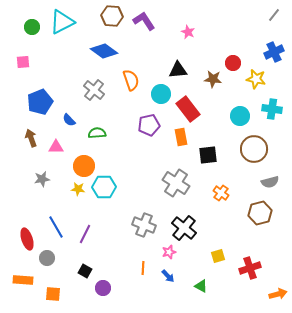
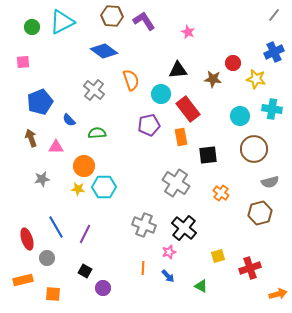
orange rectangle at (23, 280): rotated 18 degrees counterclockwise
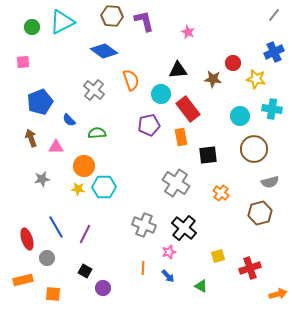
purple L-shape at (144, 21): rotated 20 degrees clockwise
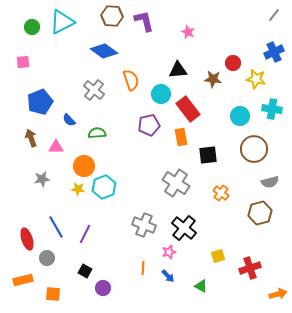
cyan hexagon at (104, 187): rotated 20 degrees counterclockwise
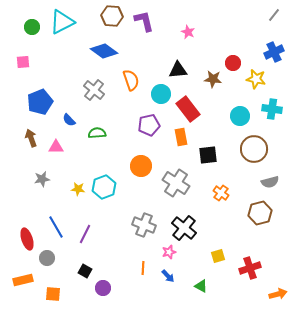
orange circle at (84, 166): moved 57 px right
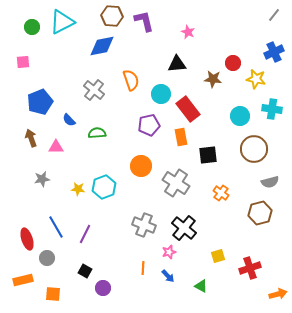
blue diamond at (104, 51): moved 2 px left, 5 px up; rotated 48 degrees counterclockwise
black triangle at (178, 70): moved 1 px left, 6 px up
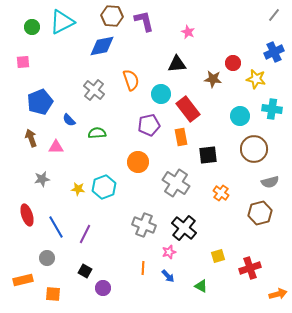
orange circle at (141, 166): moved 3 px left, 4 px up
red ellipse at (27, 239): moved 24 px up
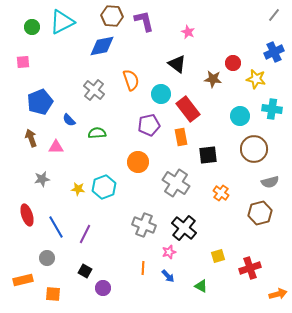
black triangle at (177, 64): rotated 42 degrees clockwise
